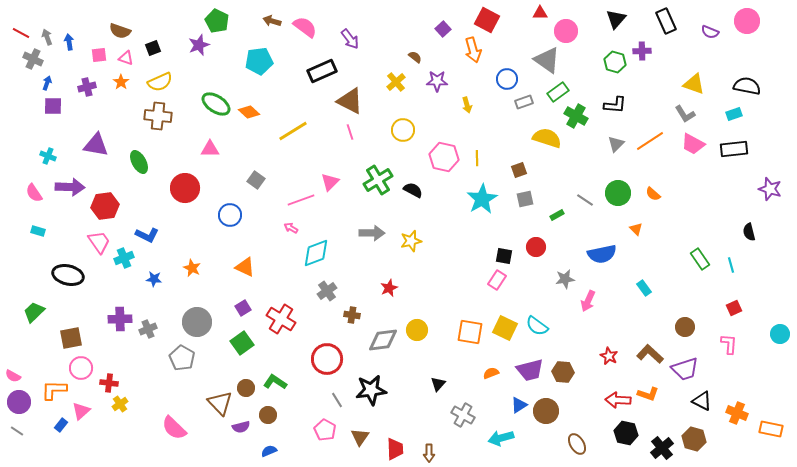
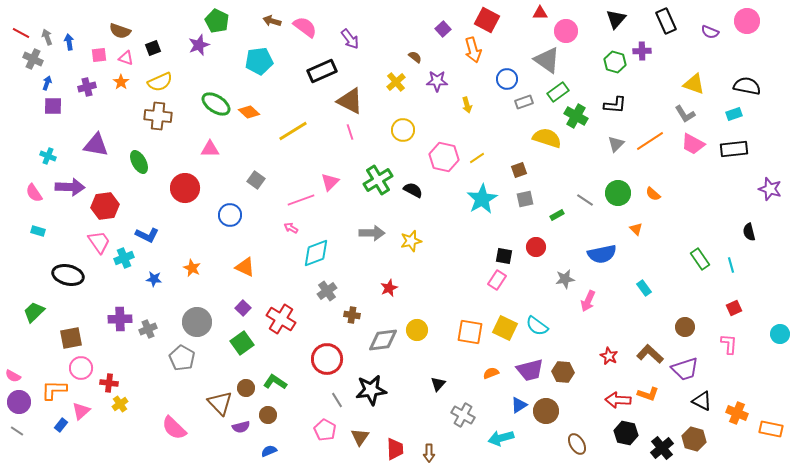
yellow line at (477, 158): rotated 56 degrees clockwise
purple square at (243, 308): rotated 14 degrees counterclockwise
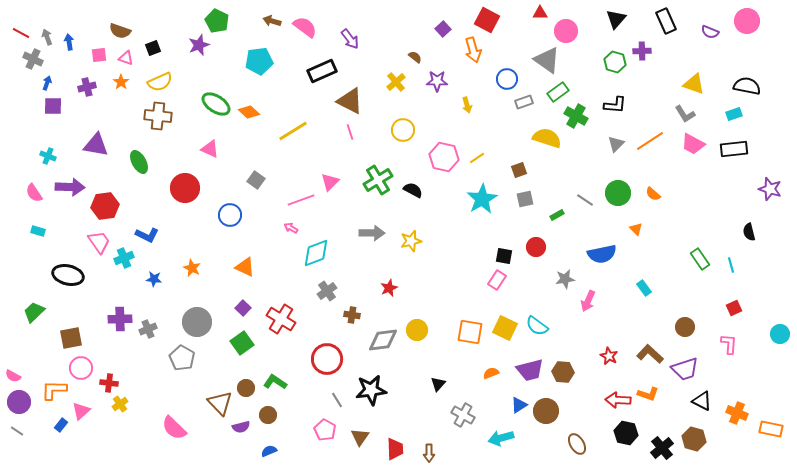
pink triangle at (210, 149): rotated 24 degrees clockwise
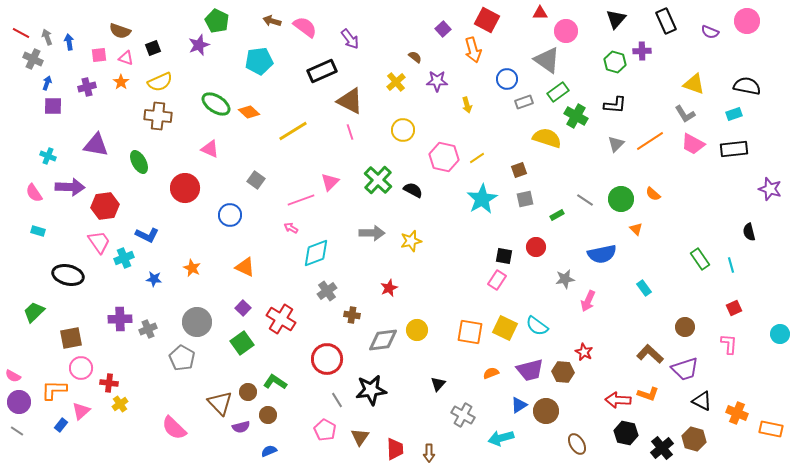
green cross at (378, 180): rotated 16 degrees counterclockwise
green circle at (618, 193): moved 3 px right, 6 px down
red star at (609, 356): moved 25 px left, 4 px up
brown circle at (246, 388): moved 2 px right, 4 px down
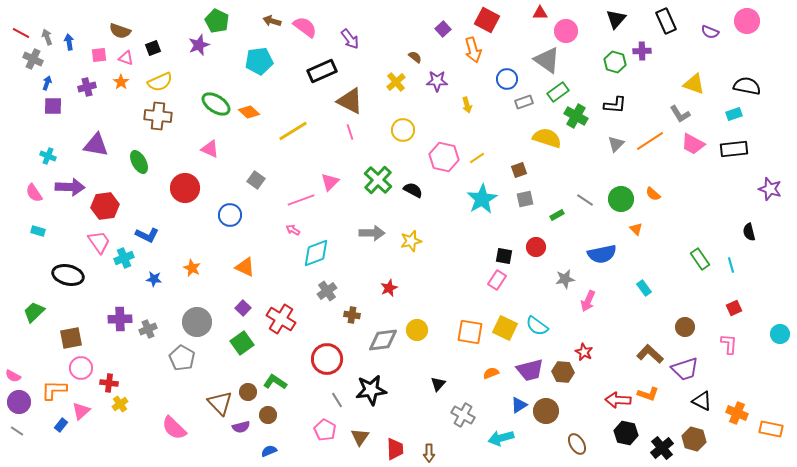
gray L-shape at (685, 114): moved 5 px left
pink arrow at (291, 228): moved 2 px right, 2 px down
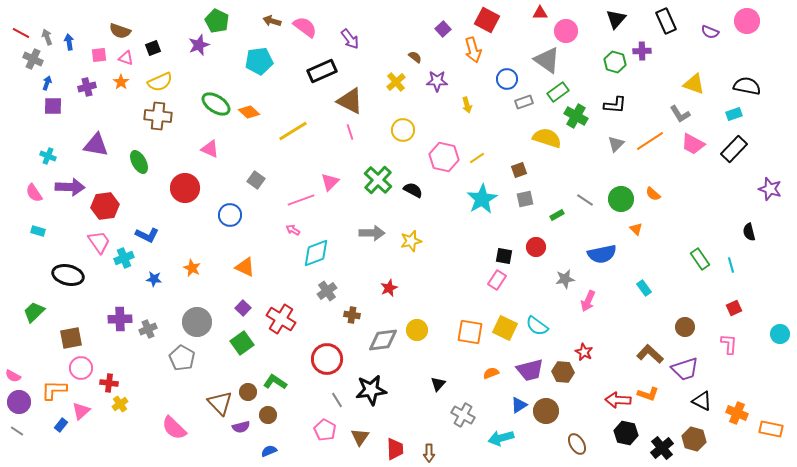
black rectangle at (734, 149): rotated 40 degrees counterclockwise
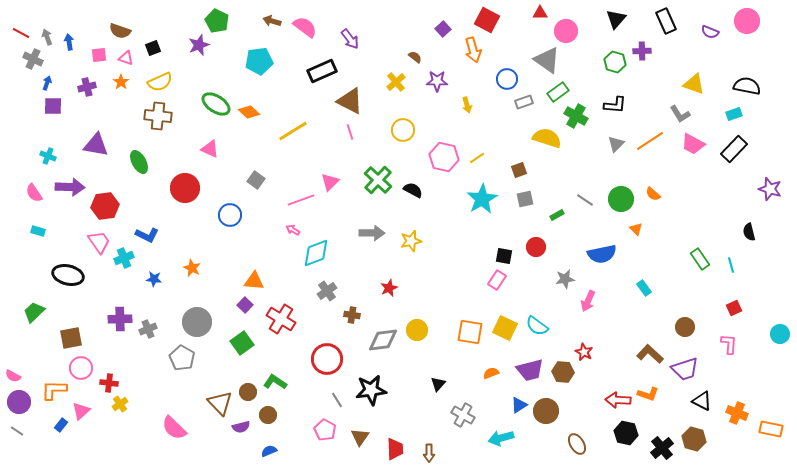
orange triangle at (245, 267): moved 9 px right, 14 px down; rotated 20 degrees counterclockwise
purple square at (243, 308): moved 2 px right, 3 px up
